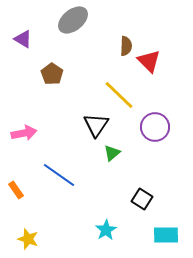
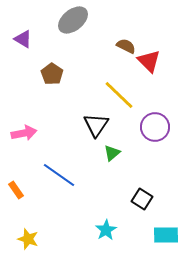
brown semicircle: rotated 66 degrees counterclockwise
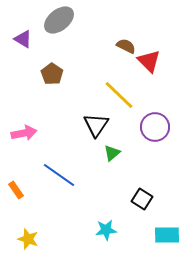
gray ellipse: moved 14 px left
cyan star: rotated 25 degrees clockwise
cyan rectangle: moved 1 px right
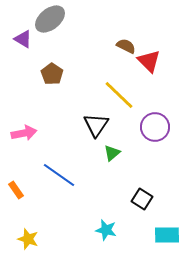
gray ellipse: moved 9 px left, 1 px up
cyan star: rotated 20 degrees clockwise
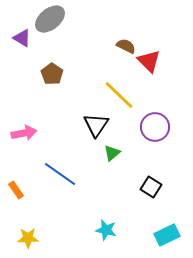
purple triangle: moved 1 px left, 1 px up
blue line: moved 1 px right, 1 px up
black square: moved 9 px right, 12 px up
cyan rectangle: rotated 25 degrees counterclockwise
yellow star: moved 1 px up; rotated 20 degrees counterclockwise
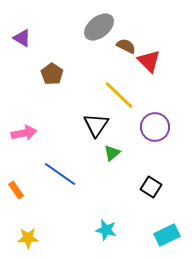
gray ellipse: moved 49 px right, 8 px down
